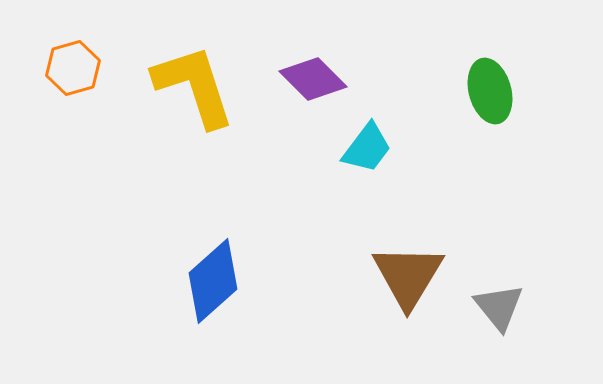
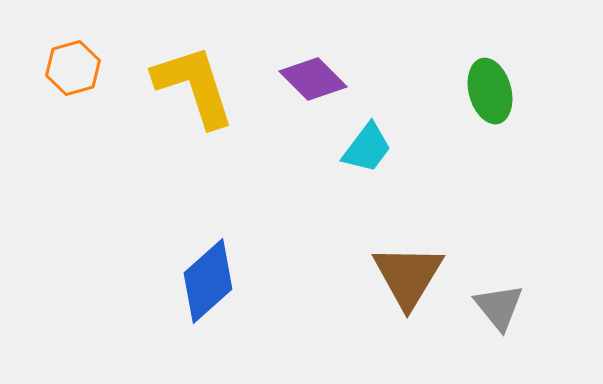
blue diamond: moved 5 px left
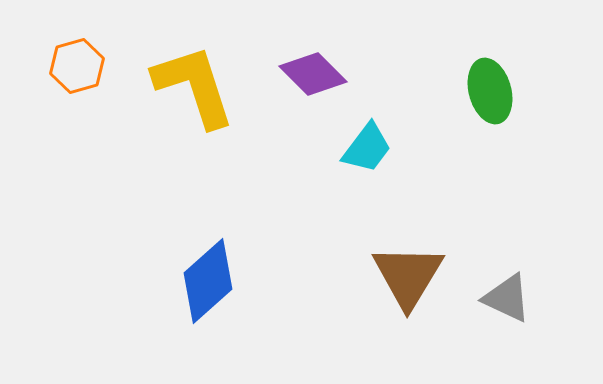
orange hexagon: moved 4 px right, 2 px up
purple diamond: moved 5 px up
gray triangle: moved 8 px right, 9 px up; rotated 26 degrees counterclockwise
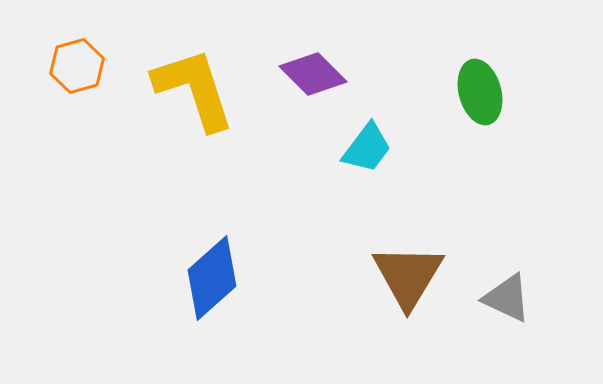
yellow L-shape: moved 3 px down
green ellipse: moved 10 px left, 1 px down
blue diamond: moved 4 px right, 3 px up
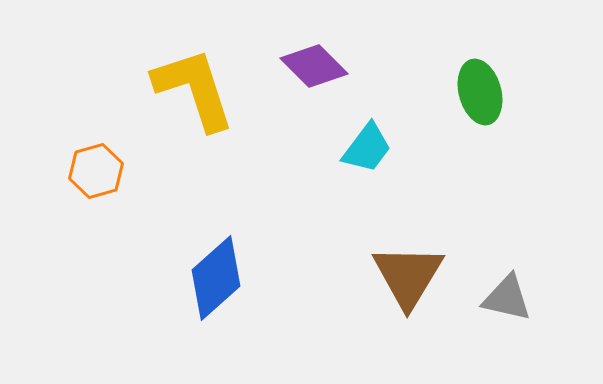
orange hexagon: moved 19 px right, 105 px down
purple diamond: moved 1 px right, 8 px up
blue diamond: moved 4 px right
gray triangle: rotated 12 degrees counterclockwise
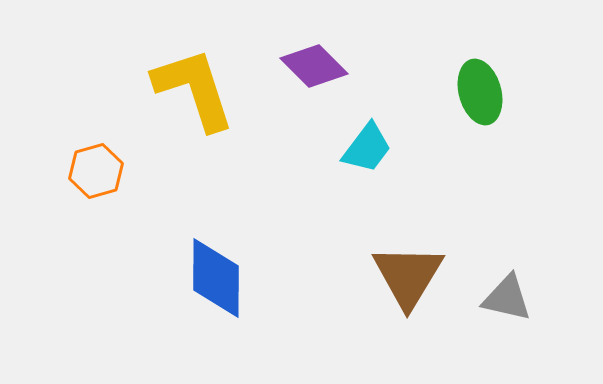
blue diamond: rotated 48 degrees counterclockwise
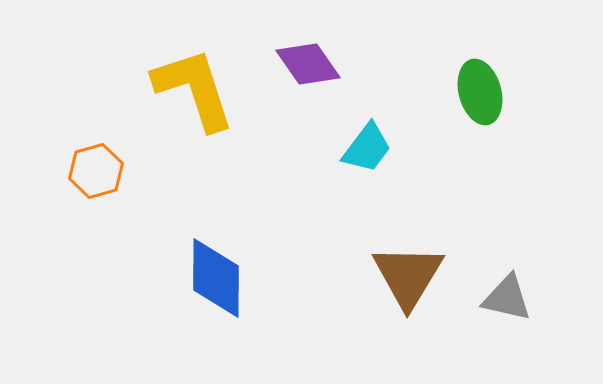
purple diamond: moved 6 px left, 2 px up; rotated 10 degrees clockwise
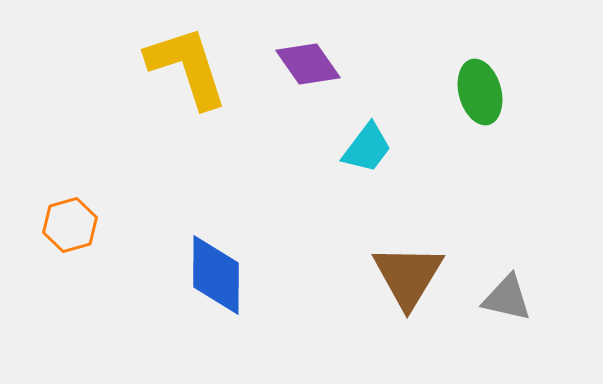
yellow L-shape: moved 7 px left, 22 px up
orange hexagon: moved 26 px left, 54 px down
blue diamond: moved 3 px up
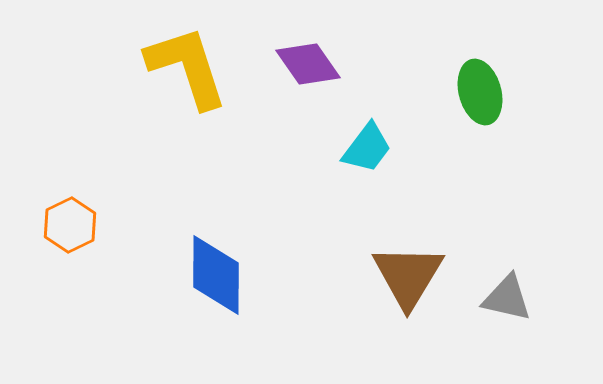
orange hexagon: rotated 10 degrees counterclockwise
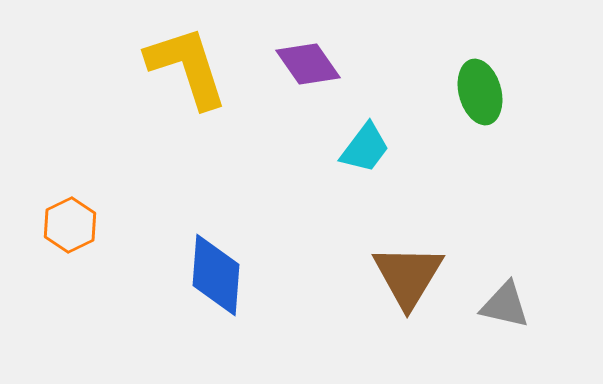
cyan trapezoid: moved 2 px left
blue diamond: rotated 4 degrees clockwise
gray triangle: moved 2 px left, 7 px down
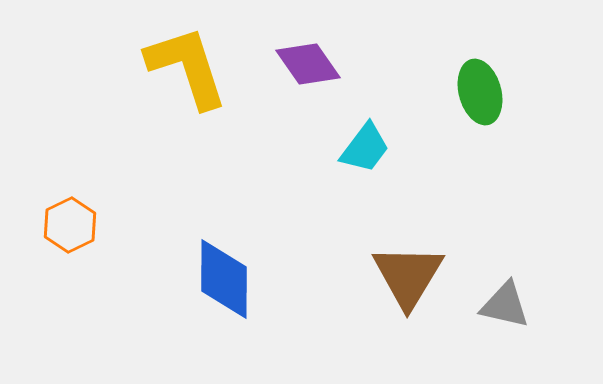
blue diamond: moved 8 px right, 4 px down; rotated 4 degrees counterclockwise
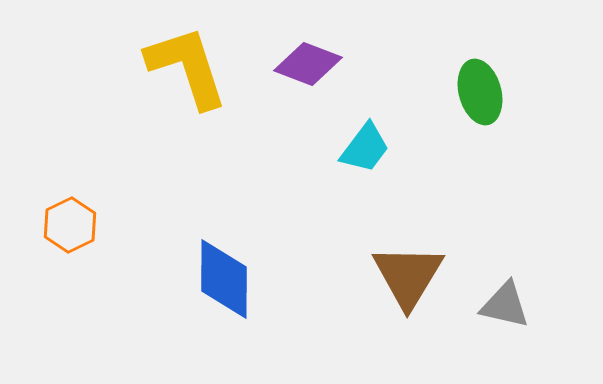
purple diamond: rotated 34 degrees counterclockwise
